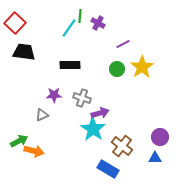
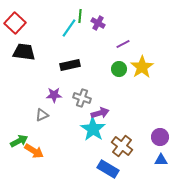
black rectangle: rotated 12 degrees counterclockwise
green circle: moved 2 px right
orange arrow: rotated 18 degrees clockwise
blue triangle: moved 6 px right, 2 px down
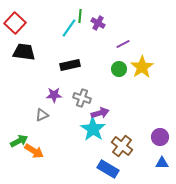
blue triangle: moved 1 px right, 3 px down
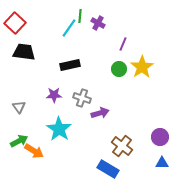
purple line: rotated 40 degrees counterclockwise
gray triangle: moved 23 px left, 8 px up; rotated 40 degrees counterclockwise
cyan star: moved 34 px left
